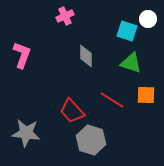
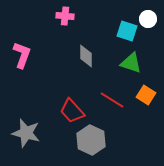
pink cross: rotated 30 degrees clockwise
orange square: rotated 30 degrees clockwise
gray star: rotated 8 degrees clockwise
gray hexagon: rotated 8 degrees clockwise
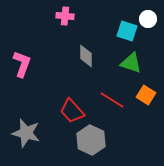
pink L-shape: moved 9 px down
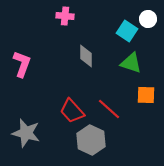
cyan square: rotated 15 degrees clockwise
orange square: rotated 30 degrees counterclockwise
red line: moved 3 px left, 9 px down; rotated 10 degrees clockwise
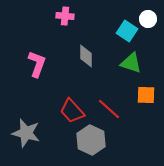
pink L-shape: moved 15 px right
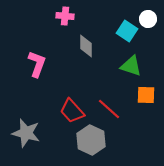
gray diamond: moved 10 px up
green triangle: moved 3 px down
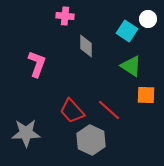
green triangle: rotated 15 degrees clockwise
red line: moved 1 px down
gray star: rotated 16 degrees counterclockwise
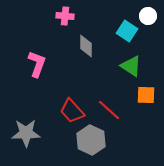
white circle: moved 3 px up
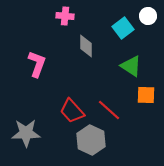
cyan square: moved 4 px left, 3 px up; rotated 20 degrees clockwise
